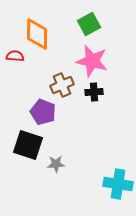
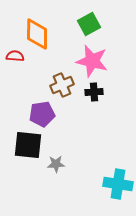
purple pentagon: moved 1 px left, 2 px down; rotated 30 degrees counterclockwise
black square: rotated 12 degrees counterclockwise
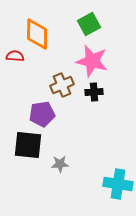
gray star: moved 4 px right
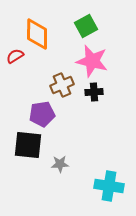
green square: moved 3 px left, 2 px down
red semicircle: rotated 36 degrees counterclockwise
cyan cross: moved 9 px left, 2 px down
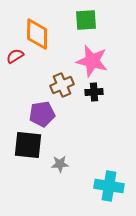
green square: moved 6 px up; rotated 25 degrees clockwise
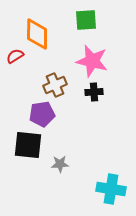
brown cross: moved 7 px left
cyan cross: moved 2 px right, 3 px down
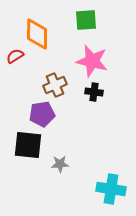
black cross: rotated 12 degrees clockwise
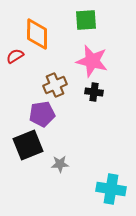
black square: rotated 28 degrees counterclockwise
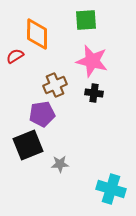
black cross: moved 1 px down
cyan cross: rotated 8 degrees clockwise
